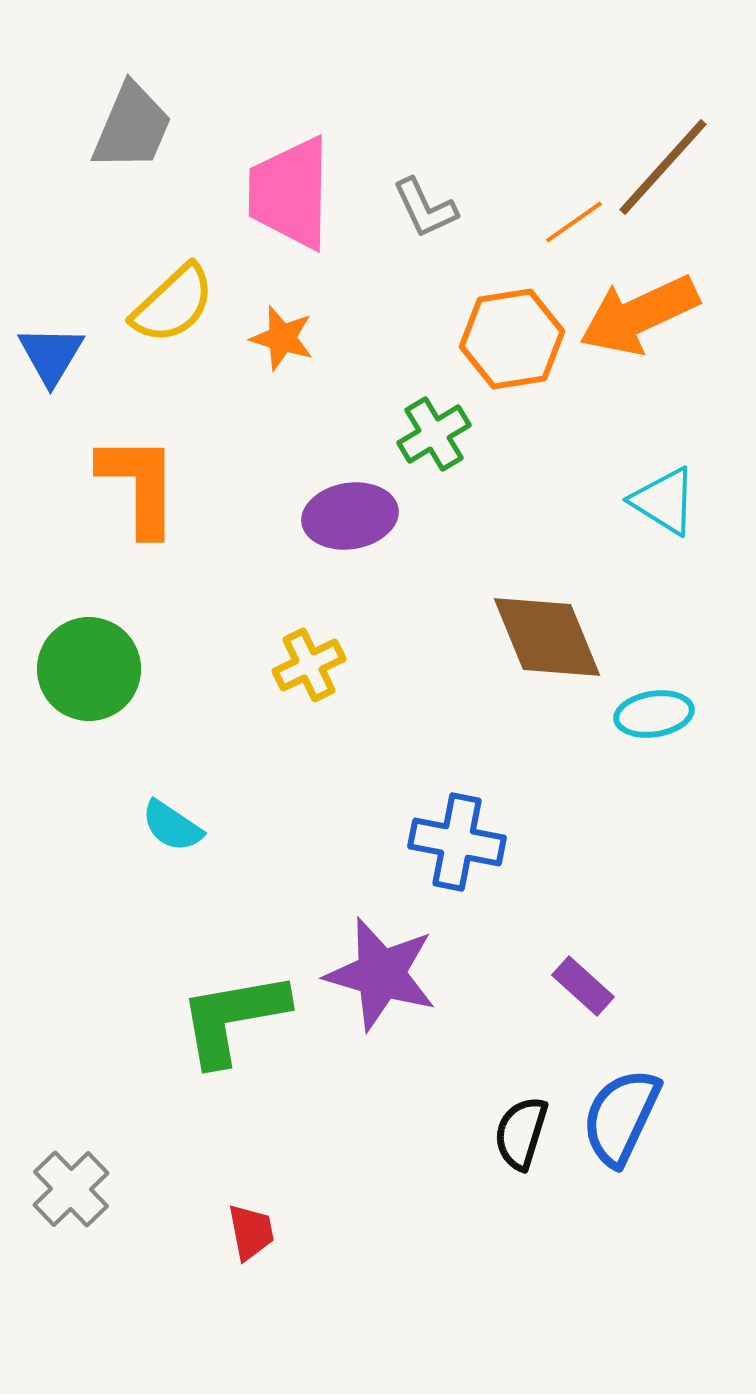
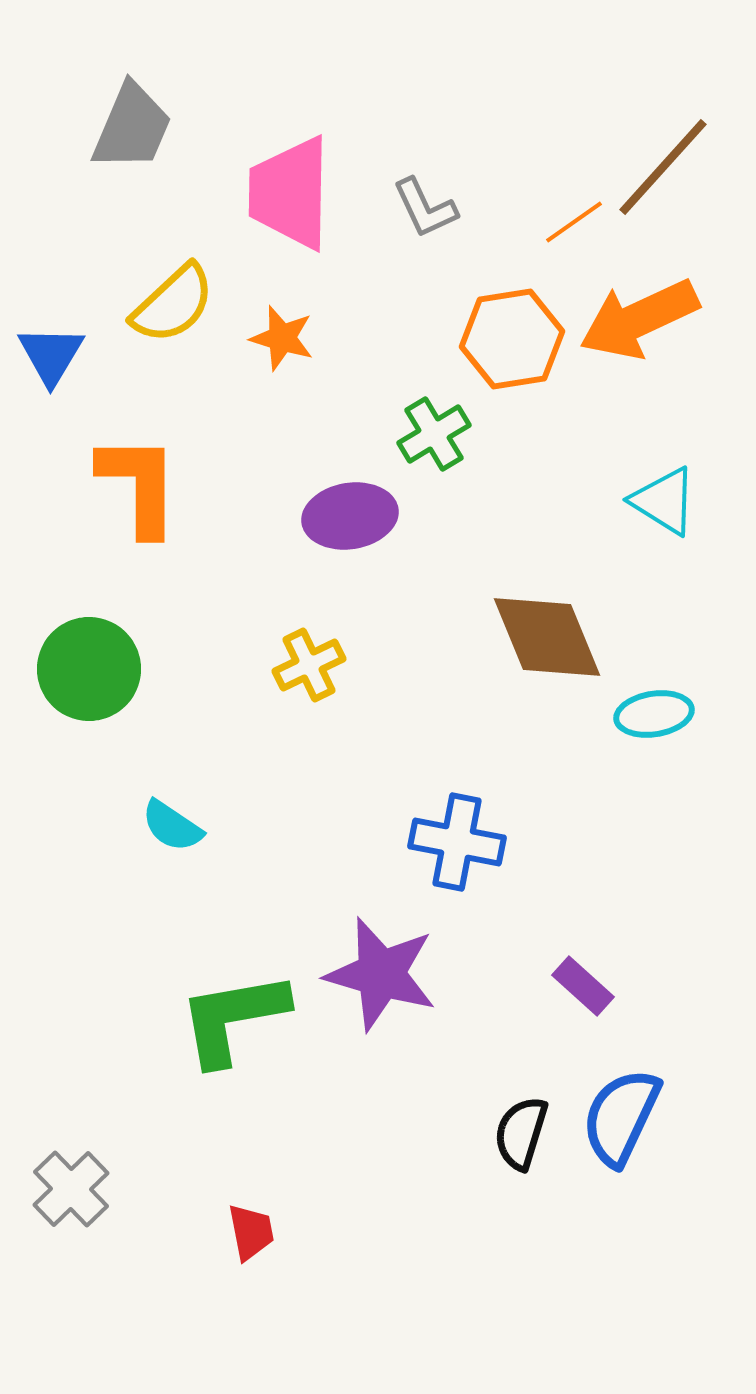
orange arrow: moved 4 px down
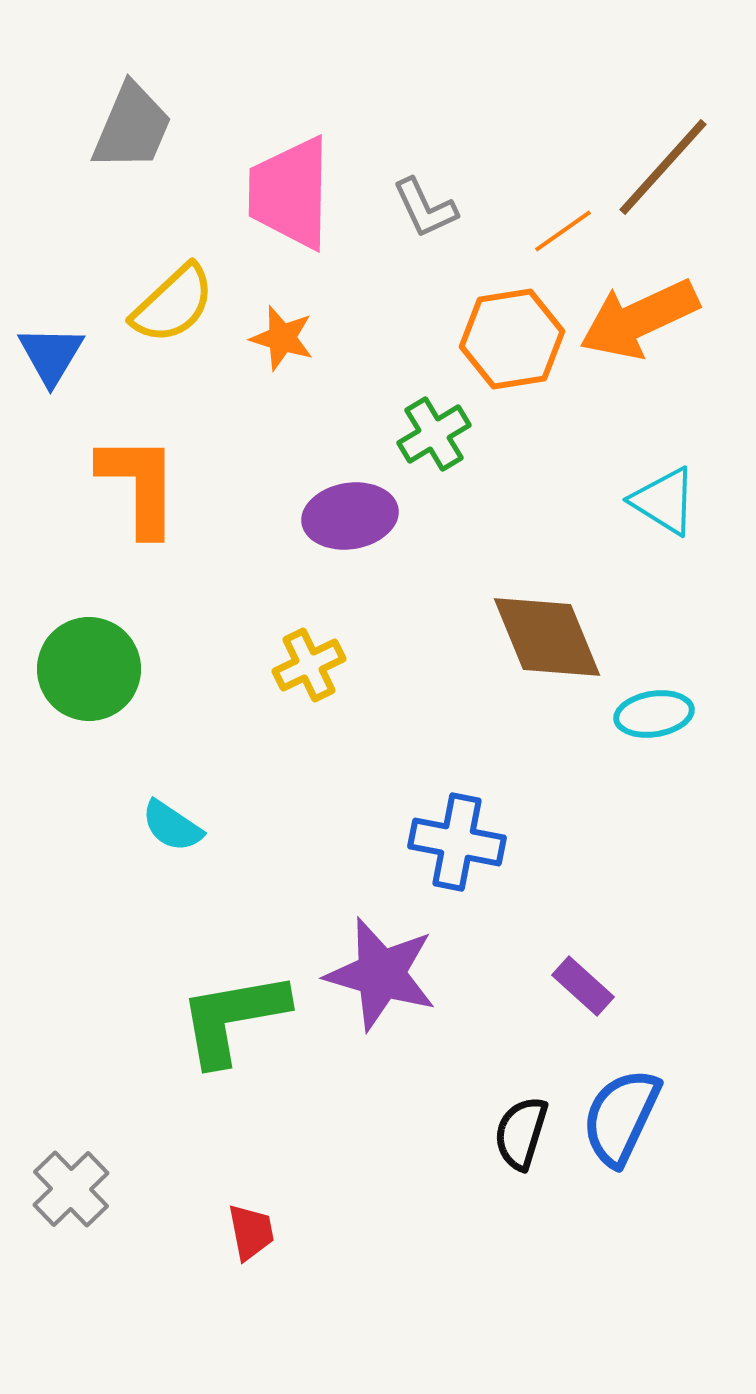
orange line: moved 11 px left, 9 px down
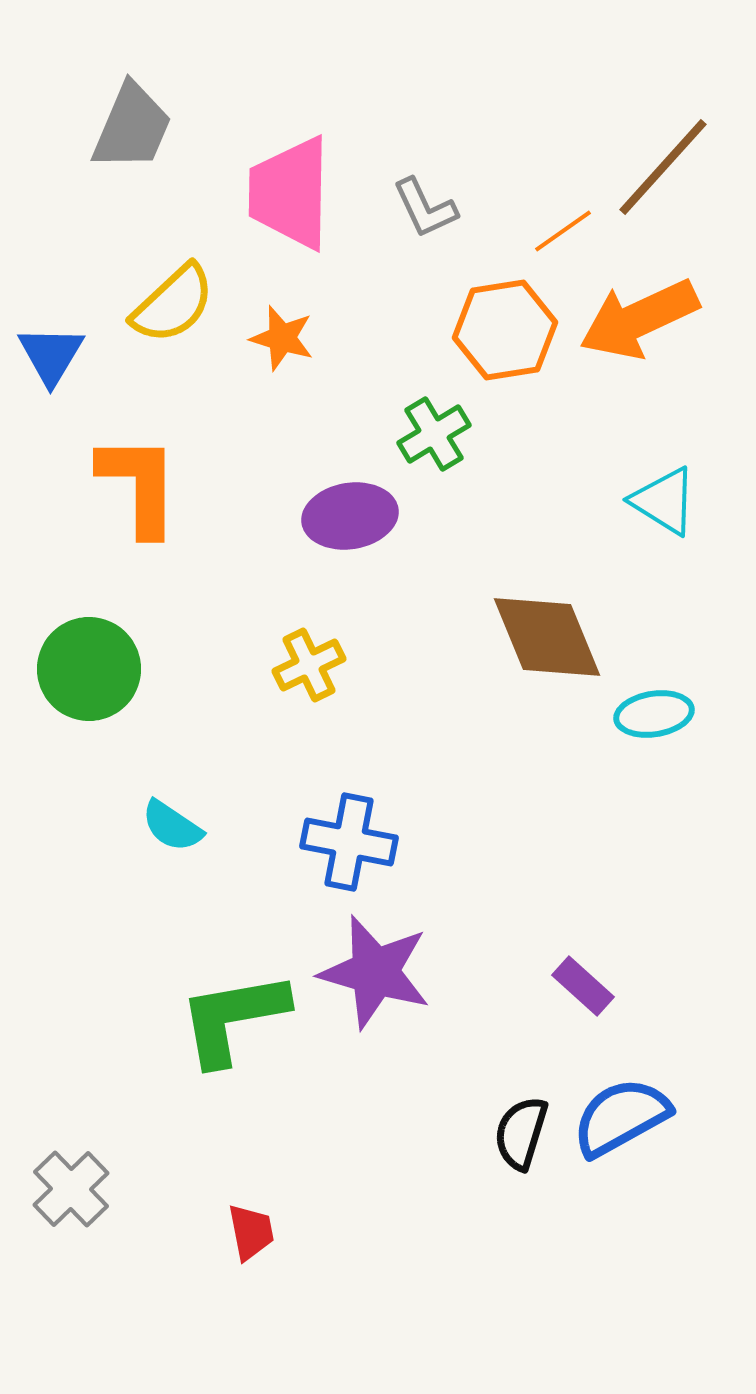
orange hexagon: moved 7 px left, 9 px up
blue cross: moved 108 px left
purple star: moved 6 px left, 2 px up
blue semicircle: rotated 36 degrees clockwise
